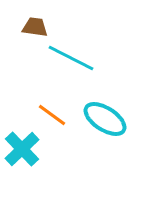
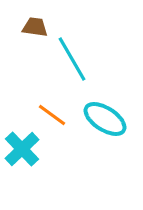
cyan line: moved 1 px right, 1 px down; rotated 33 degrees clockwise
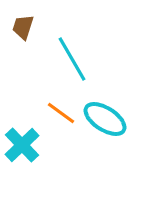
brown trapezoid: moved 12 px left; rotated 80 degrees counterclockwise
orange line: moved 9 px right, 2 px up
cyan cross: moved 4 px up
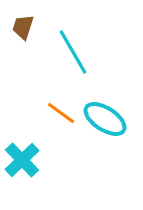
cyan line: moved 1 px right, 7 px up
cyan cross: moved 15 px down
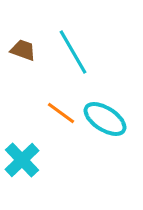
brown trapezoid: moved 23 px down; rotated 92 degrees clockwise
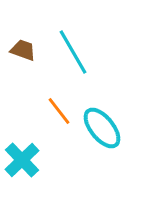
orange line: moved 2 px left, 2 px up; rotated 16 degrees clockwise
cyan ellipse: moved 3 px left, 9 px down; rotated 18 degrees clockwise
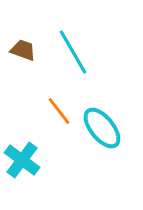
cyan cross: rotated 9 degrees counterclockwise
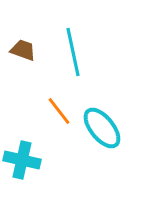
cyan line: rotated 18 degrees clockwise
cyan cross: rotated 24 degrees counterclockwise
